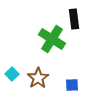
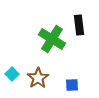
black rectangle: moved 5 px right, 6 px down
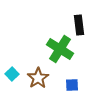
green cross: moved 8 px right, 10 px down
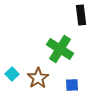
black rectangle: moved 2 px right, 10 px up
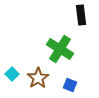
blue square: moved 2 px left; rotated 24 degrees clockwise
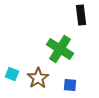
cyan square: rotated 24 degrees counterclockwise
blue square: rotated 16 degrees counterclockwise
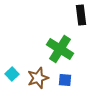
cyan square: rotated 24 degrees clockwise
brown star: rotated 15 degrees clockwise
blue square: moved 5 px left, 5 px up
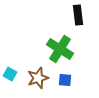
black rectangle: moved 3 px left
cyan square: moved 2 px left; rotated 16 degrees counterclockwise
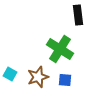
brown star: moved 1 px up
